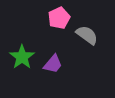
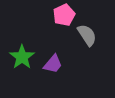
pink pentagon: moved 5 px right, 3 px up
gray semicircle: rotated 20 degrees clockwise
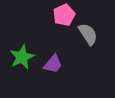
gray semicircle: moved 1 px right, 1 px up
green star: rotated 10 degrees clockwise
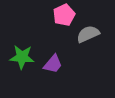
gray semicircle: rotated 80 degrees counterclockwise
green star: rotated 30 degrees clockwise
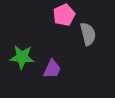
gray semicircle: rotated 100 degrees clockwise
purple trapezoid: moved 1 px left, 5 px down; rotated 15 degrees counterclockwise
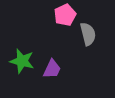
pink pentagon: moved 1 px right
green star: moved 4 px down; rotated 10 degrees clockwise
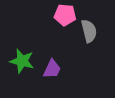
pink pentagon: rotated 30 degrees clockwise
gray semicircle: moved 1 px right, 3 px up
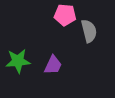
green star: moved 4 px left; rotated 20 degrees counterclockwise
purple trapezoid: moved 1 px right, 4 px up
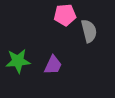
pink pentagon: rotated 10 degrees counterclockwise
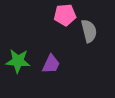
green star: rotated 10 degrees clockwise
purple trapezoid: moved 2 px left, 1 px up
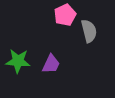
pink pentagon: rotated 20 degrees counterclockwise
